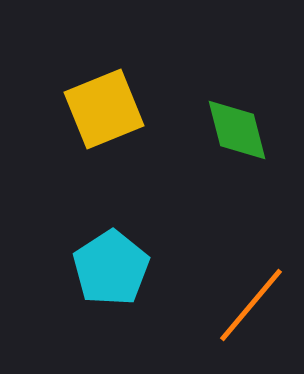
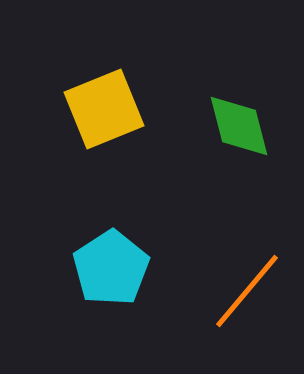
green diamond: moved 2 px right, 4 px up
orange line: moved 4 px left, 14 px up
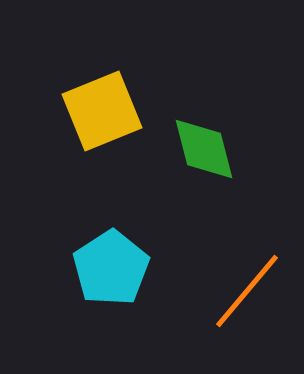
yellow square: moved 2 px left, 2 px down
green diamond: moved 35 px left, 23 px down
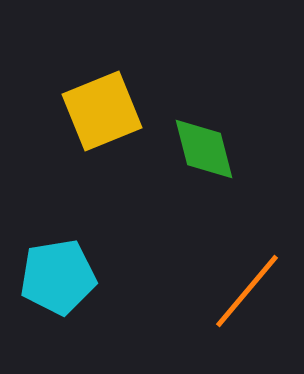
cyan pentagon: moved 53 px left, 9 px down; rotated 24 degrees clockwise
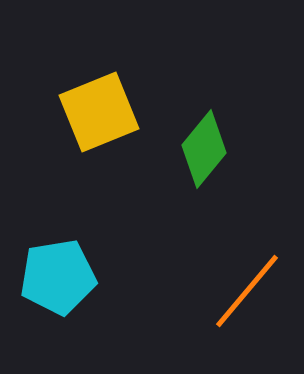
yellow square: moved 3 px left, 1 px down
green diamond: rotated 54 degrees clockwise
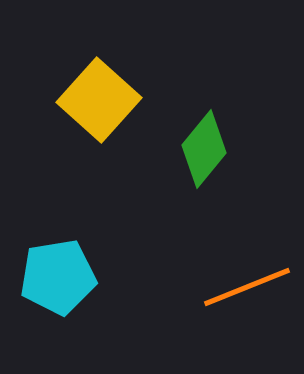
yellow square: moved 12 px up; rotated 26 degrees counterclockwise
orange line: moved 4 px up; rotated 28 degrees clockwise
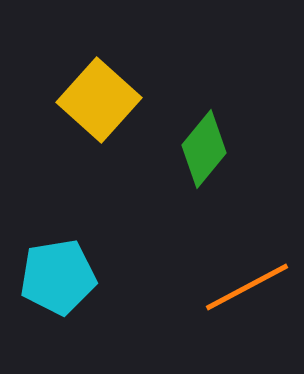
orange line: rotated 6 degrees counterclockwise
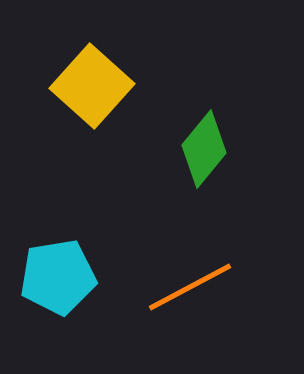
yellow square: moved 7 px left, 14 px up
orange line: moved 57 px left
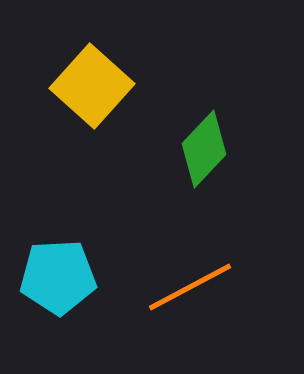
green diamond: rotated 4 degrees clockwise
cyan pentagon: rotated 6 degrees clockwise
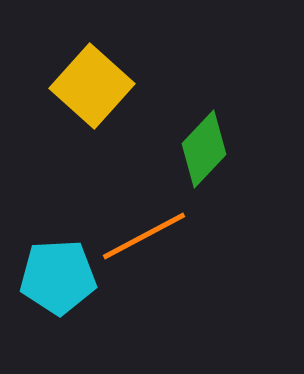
orange line: moved 46 px left, 51 px up
